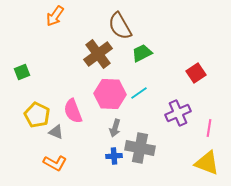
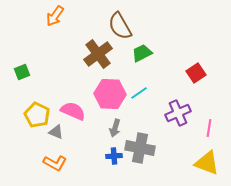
pink semicircle: rotated 135 degrees clockwise
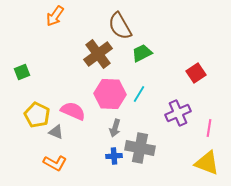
cyan line: moved 1 px down; rotated 24 degrees counterclockwise
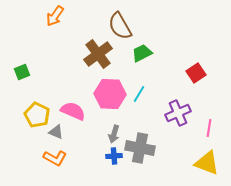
gray arrow: moved 1 px left, 6 px down
orange L-shape: moved 5 px up
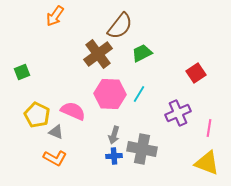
brown semicircle: rotated 112 degrees counterclockwise
gray arrow: moved 1 px down
gray cross: moved 2 px right, 1 px down
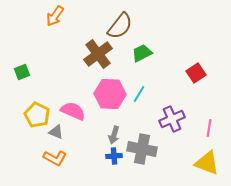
purple cross: moved 6 px left, 6 px down
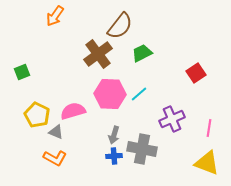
cyan line: rotated 18 degrees clockwise
pink semicircle: rotated 40 degrees counterclockwise
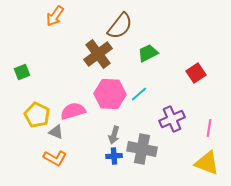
green trapezoid: moved 6 px right
